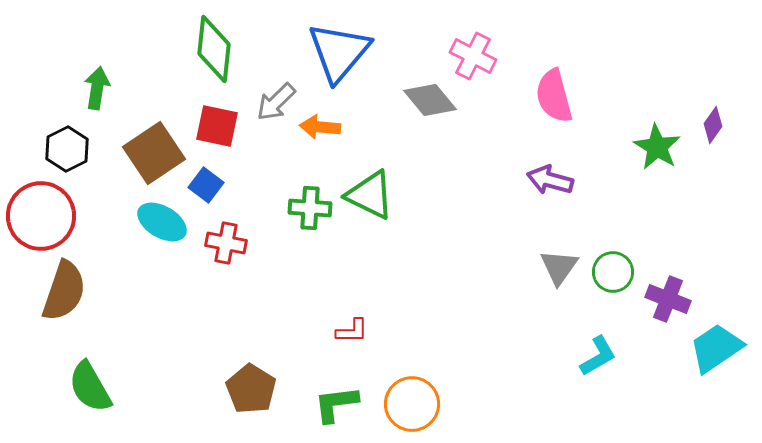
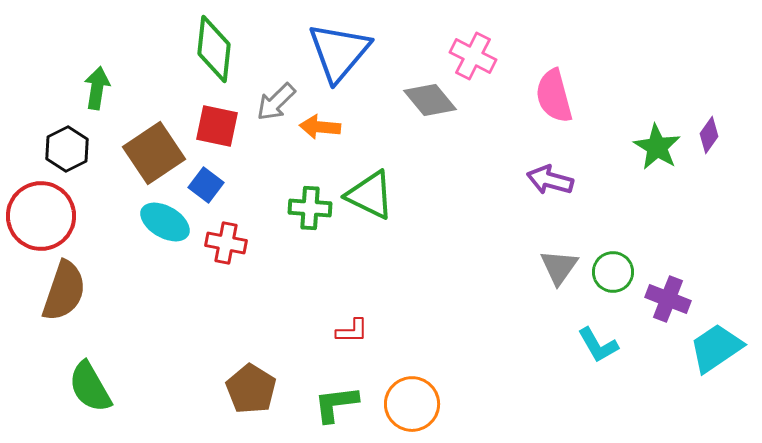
purple diamond: moved 4 px left, 10 px down
cyan ellipse: moved 3 px right
cyan L-shape: moved 11 px up; rotated 90 degrees clockwise
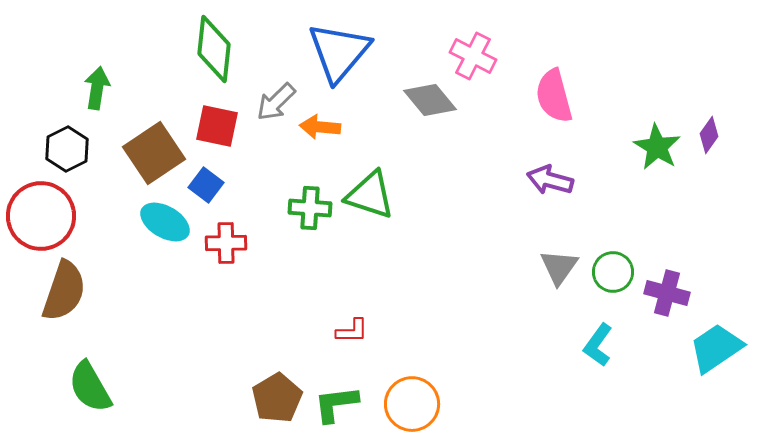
green triangle: rotated 8 degrees counterclockwise
red cross: rotated 12 degrees counterclockwise
purple cross: moved 1 px left, 6 px up; rotated 6 degrees counterclockwise
cyan L-shape: rotated 66 degrees clockwise
brown pentagon: moved 26 px right, 9 px down; rotated 9 degrees clockwise
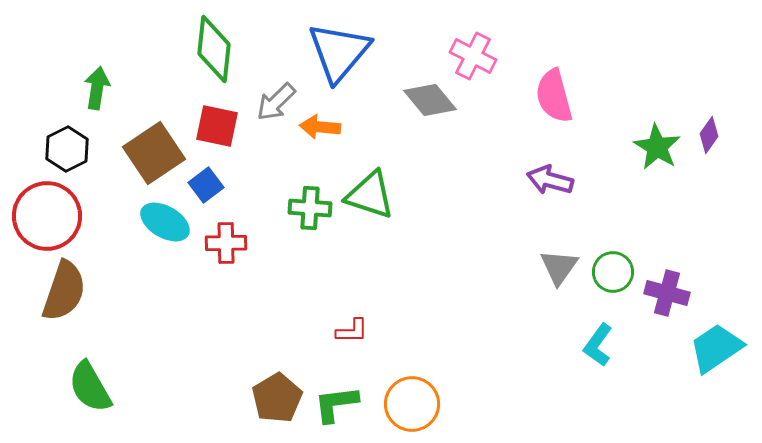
blue square: rotated 16 degrees clockwise
red circle: moved 6 px right
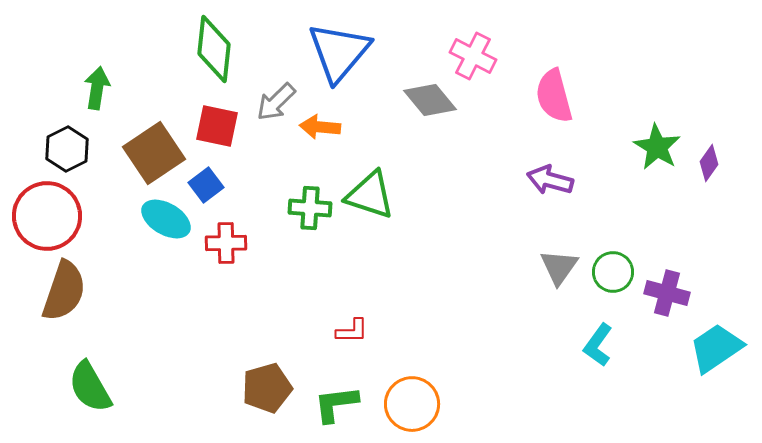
purple diamond: moved 28 px down
cyan ellipse: moved 1 px right, 3 px up
brown pentagon: moved 10 px left, 10 px up; rotated 15 degrees clockwise
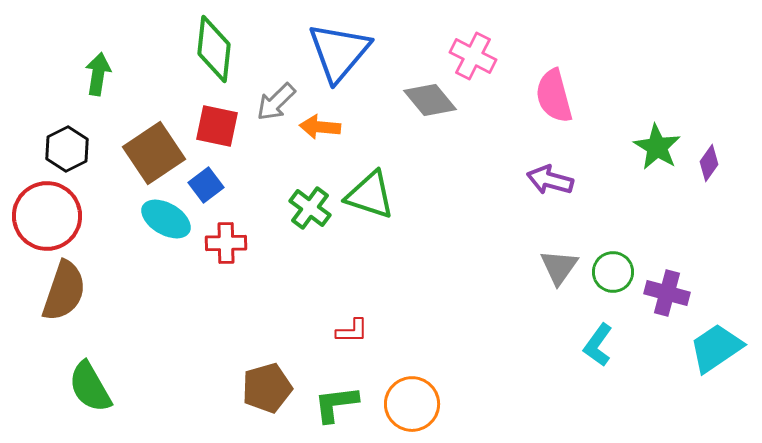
green arrow: moved 1 px right, 14 px up
green cross: rotated 33 degrees clockwise
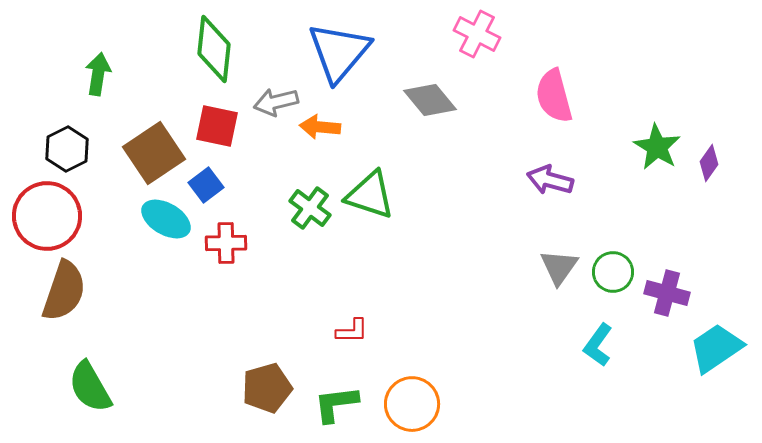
pink cross: moved 4 px right, 22 px up
gray arrow: rotated 30 degrees clockwise
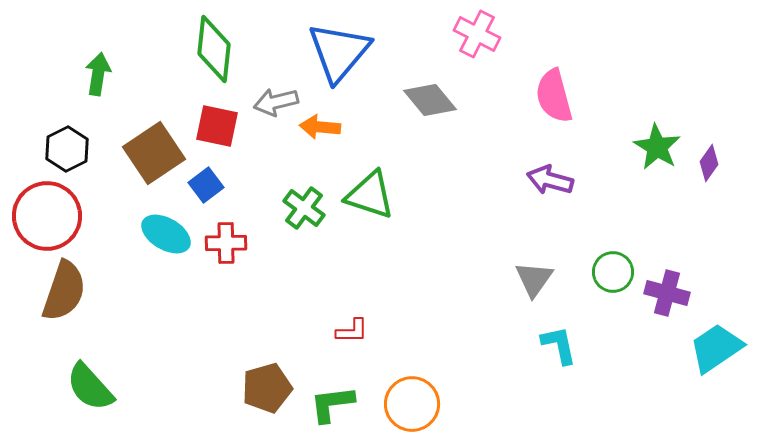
green cross: moved 6 px left
cyan ellipse: moved 15 px down
gray triangle: moved 25 px left, 12 px down
cyan L-shape: moved 39 px left; rotated 132 degrees clockwise
green semicircle: rotated 12 degrees counterclockwise
green L-shape: moved 4 px left
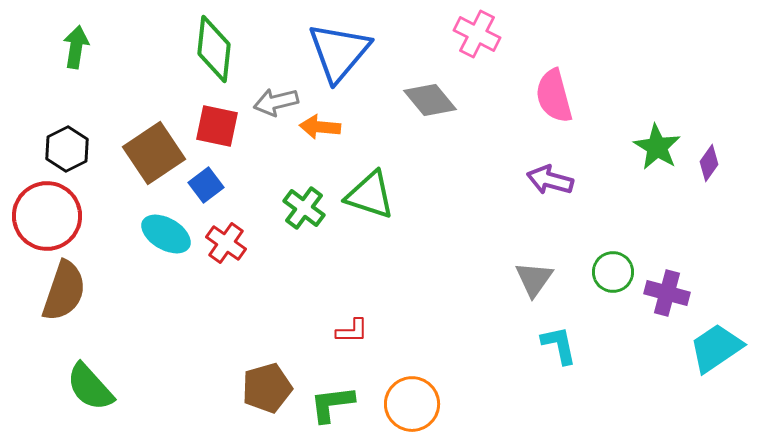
green arrow: moved 22 px left, 27 px up
red cross: rotated 36 degrees clockwise
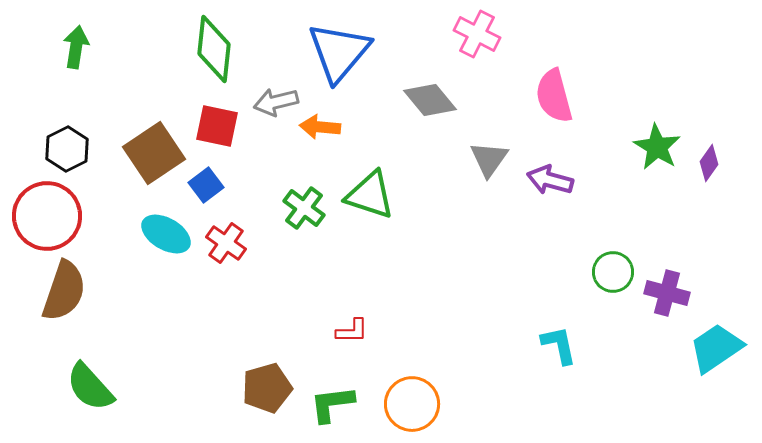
gray triangle: moved 45 px left, 120 px up
